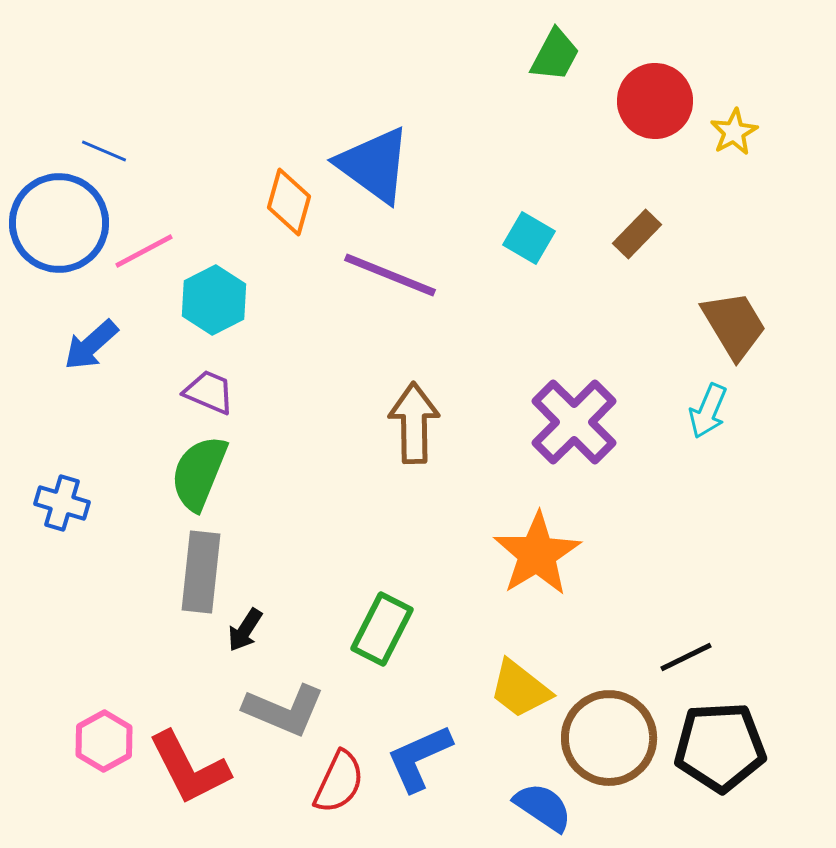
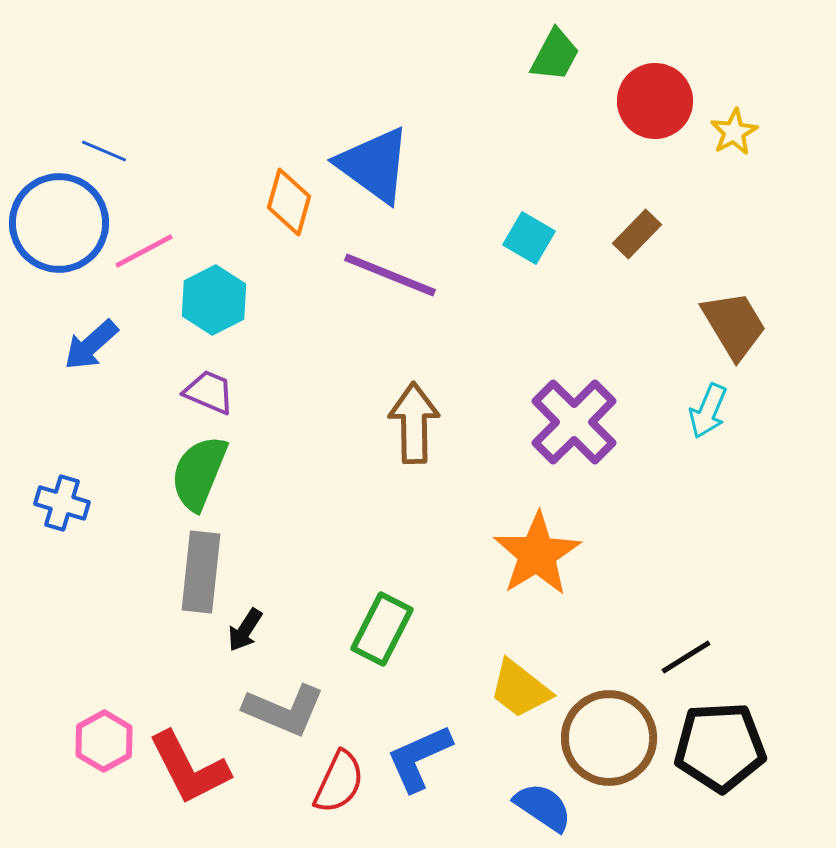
black line: rotated 6 degrees counterclockwise
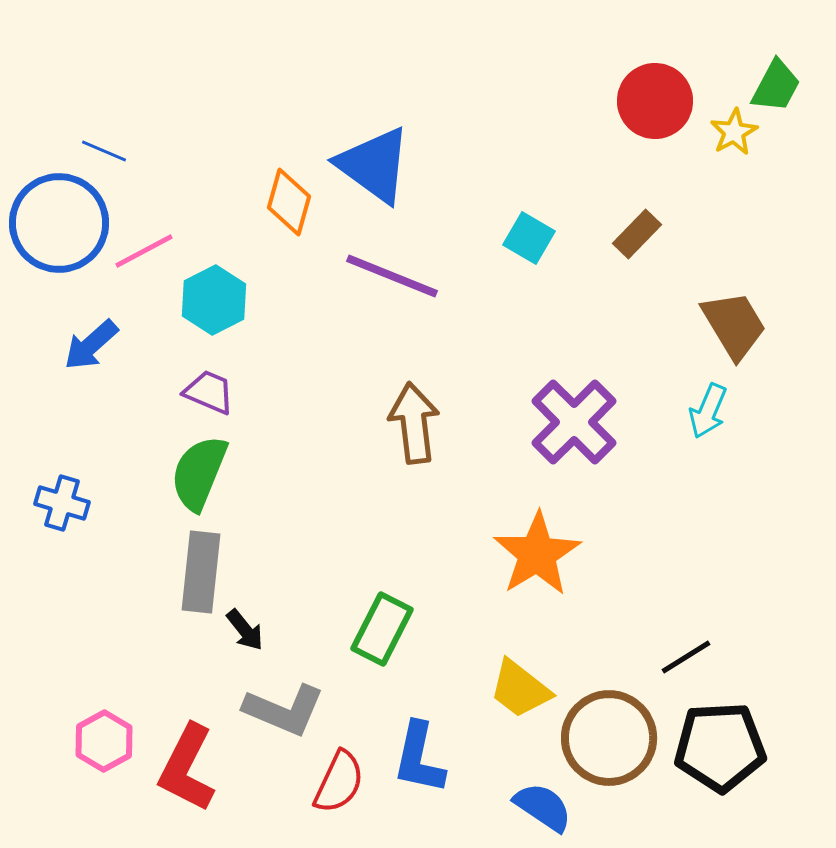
green trapezoid: moved 221 px right, 31 px down
purple line: moved 2 px right, 1 px down
brown arrow: rotated 6 degrees counterclockwise
black arrow: rotated 72 degrees counterclockwise
blue L-shape: rotated 54 degrees counterclockwise
red L-shape: moved 2 px left; rotated 54 degrees clockwise
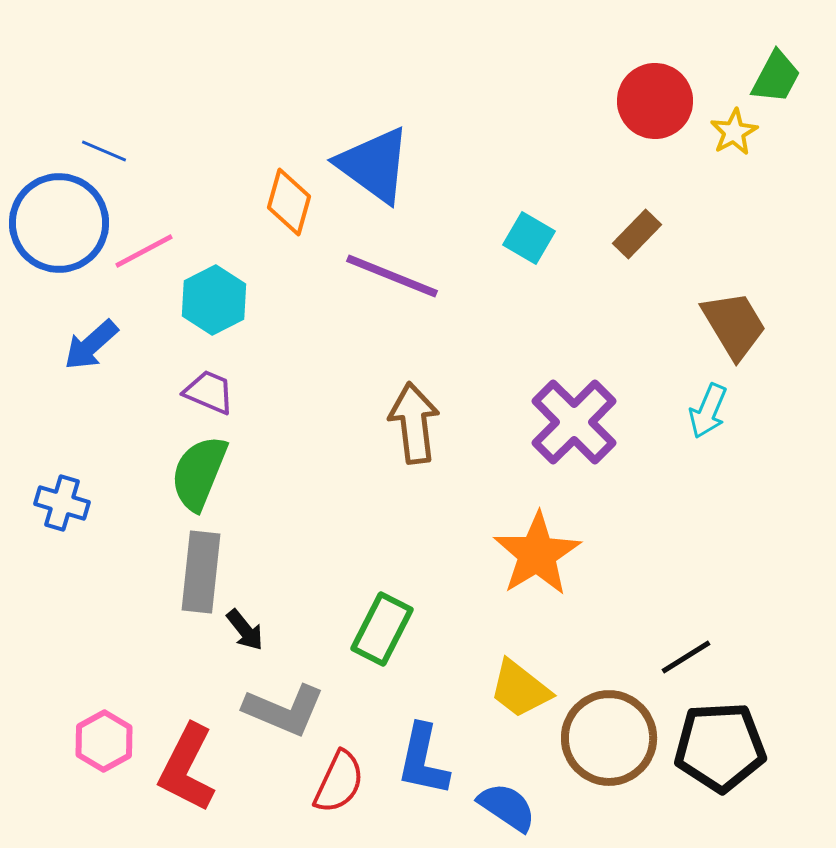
green trapezoid: moved 9 px up
blue L-shape: moved 4 px right, 2 px down
blue semicircle: moved 36 px left
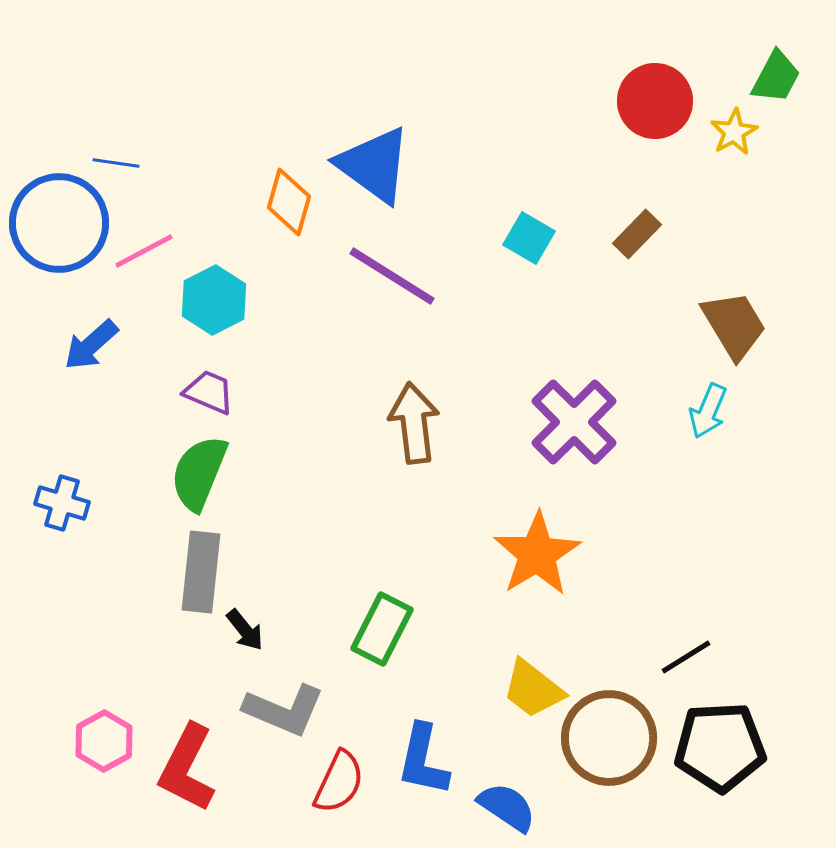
blue line: moved 12 px right, 12 px down; rotated 15 degrees counterclockwise
purple line: rotated 10 degrees clockwise
yellow trapezoid: moved 13 px right
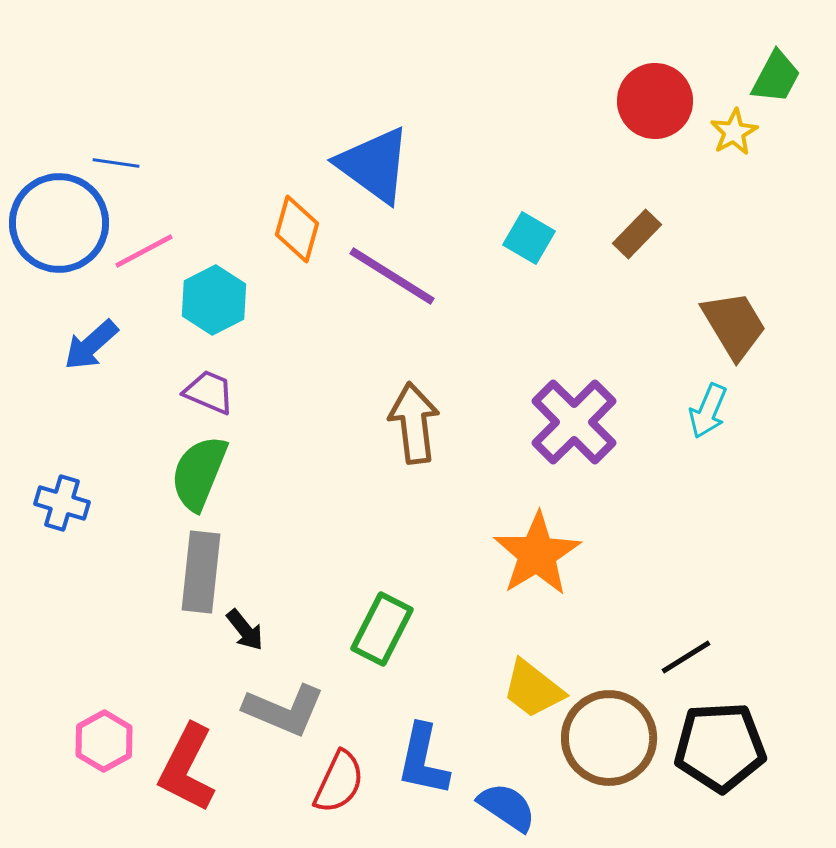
orange diamond: moved 8 px right, 27 px down
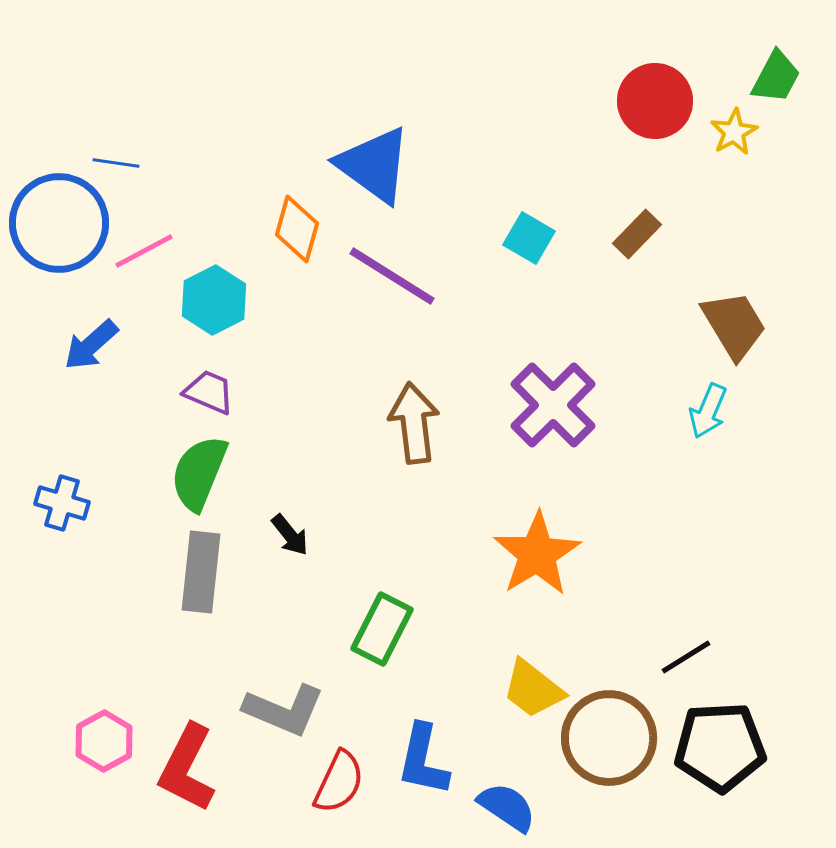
purple cross: moved 21 px left, 17 px up
black arrow: moved 45 px right, 95 px up
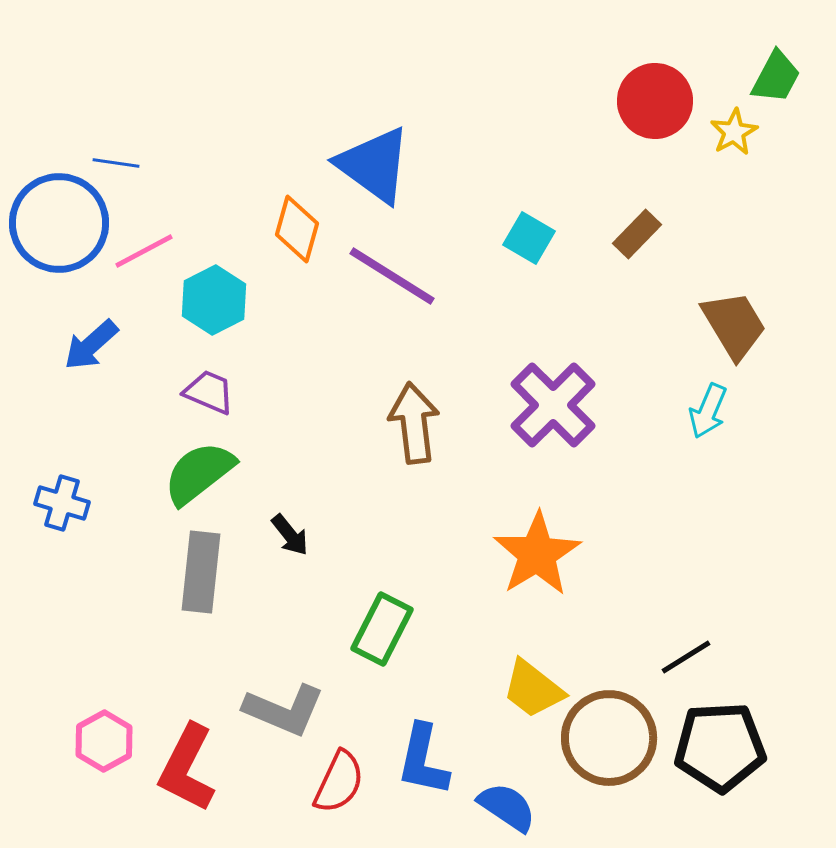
green semicircle: rotated 30 degrees clockwise
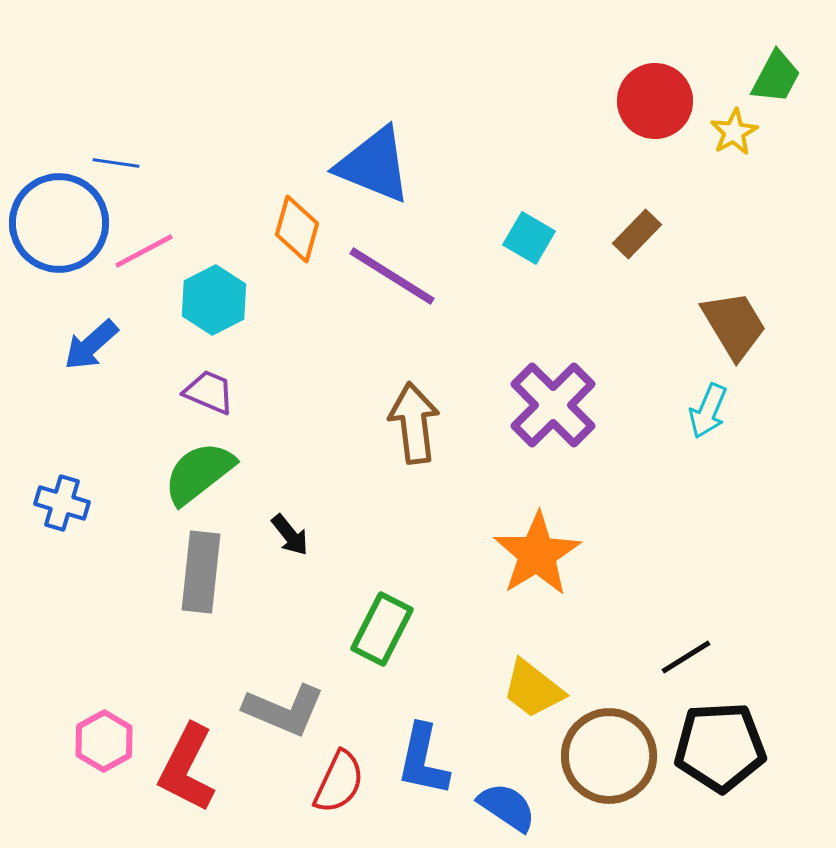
blue triangle: rotated 14 degrees counterclockwise
brown circle: moved 18 px down
